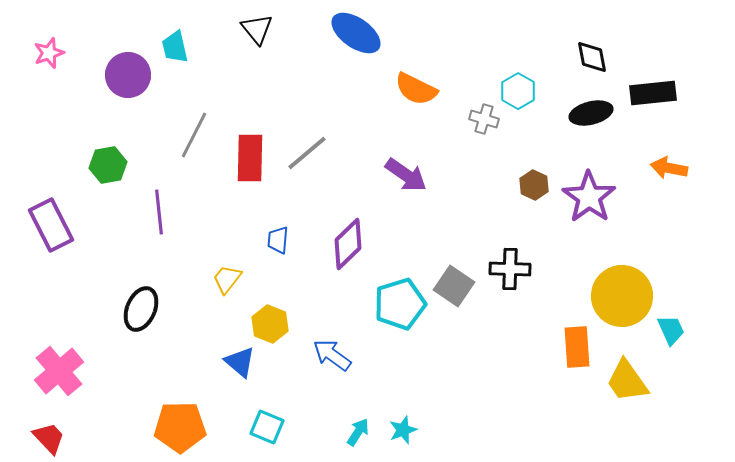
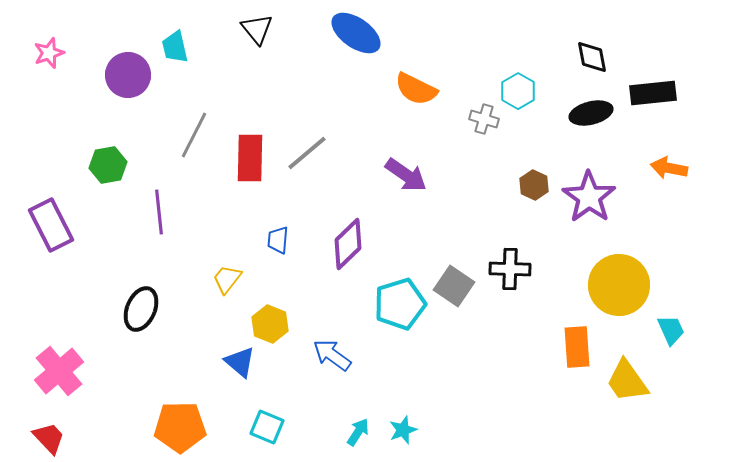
yellow circle at (622, 296): moved 3 px left, 11 px up
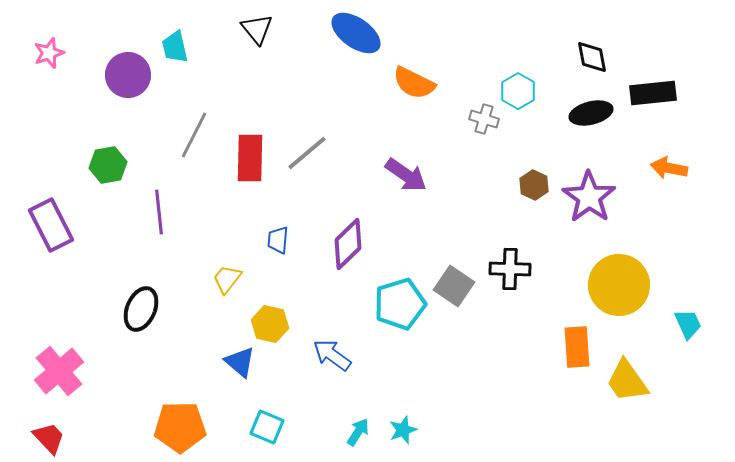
orange semicircle at (416, 89): moved 2 px left, 6 px up
yellow hexagon at (270, 324): rotated 9 degrees counterclockwise
cyan trapezoid at (671, 330): moved 17 px right, 6 px up
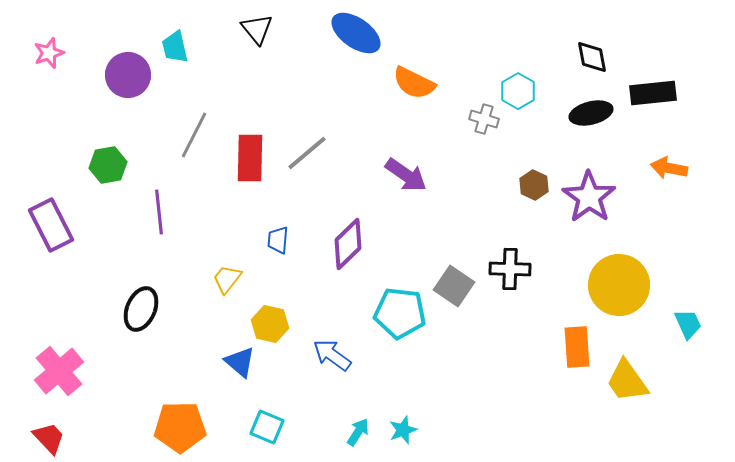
cyan pentagon at (400, 304): moved 9 px down; rotated 24 degrees clockwise
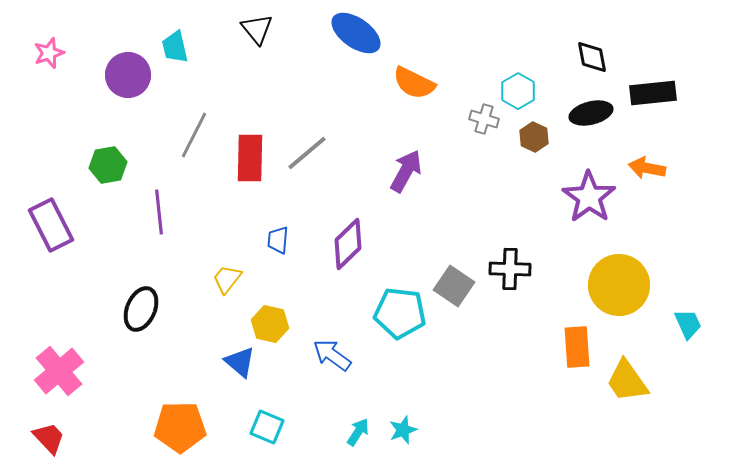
orange arrow at (669, 168): moved 22 px left
purple arrow at (406, 175): moved 4 px up; rotated 96 degrees counterclockwise
brown hexagon at (534, 185): moved 48 px up
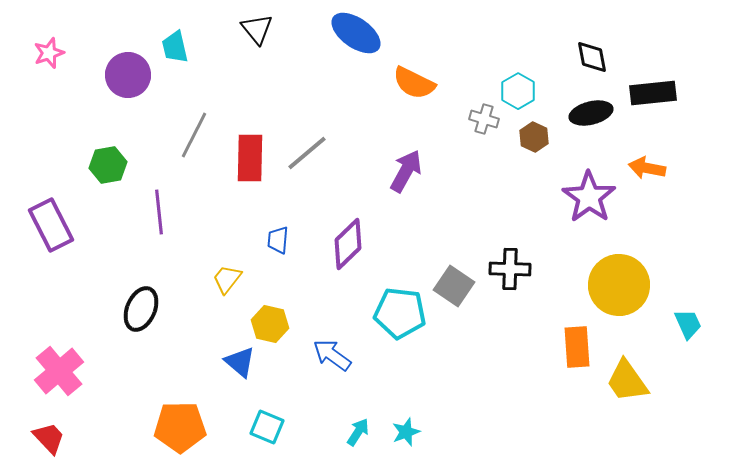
cyan star at (403, 430): moved 3 px right, 2 px down
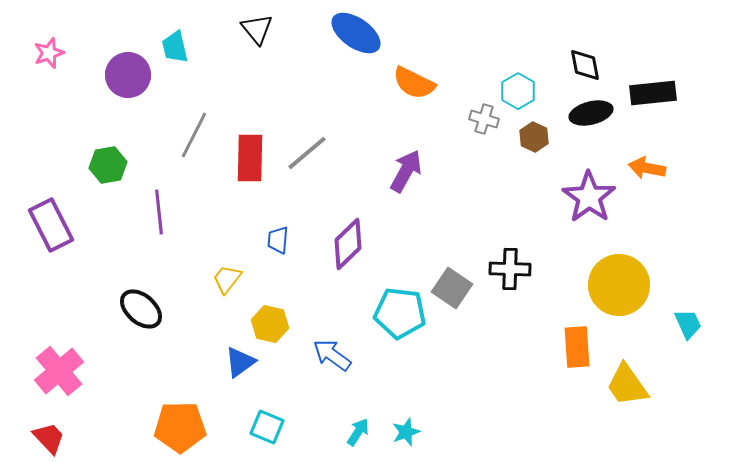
black diamond at (592, 57): moved 7 px left, 8 px down
gray square at (454, 286): moved 2 px left, 2 px down
black ellipse at (141, 309): rotated 72 degrees counterclockwise
blue triangle at (240, 362): rotated 44 degrees clockwise
yellow trapezoid at (627, 381): moved 4 px down
